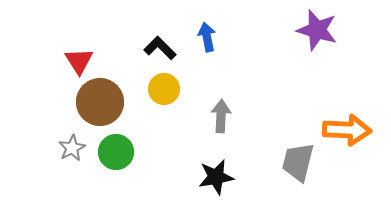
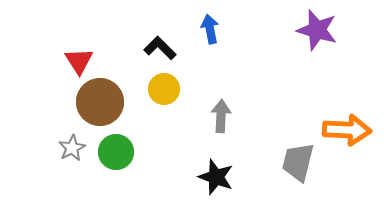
blue arrow: moved 3 px right, 8 px up
black star: rotated 30 degrees clockwise
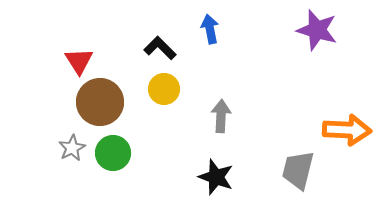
green circle: moved 3 px left, 1 px down
gray trapezoid: moved 8 px down
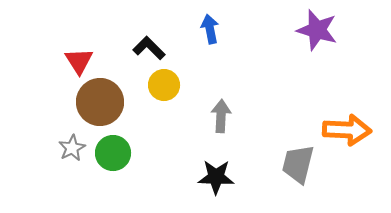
black L-shape: moved 11 px left
yellow circle: moved 4 px up
gray trapezoid: moved 6 px up
black star: rotated 18 degrees counterclockwise
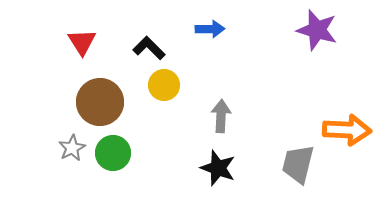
blue arrow: rotated 100 degrees clockwise
red triangle: moved 3 px right, 19 px up
black star: moved 2 px right, 9 px up; rotated 18 degrees clockwise
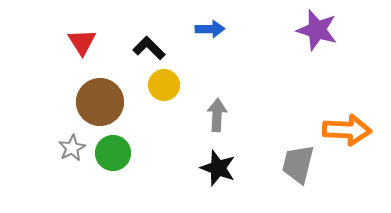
gray arrow: moved 4 px left, 1 px up
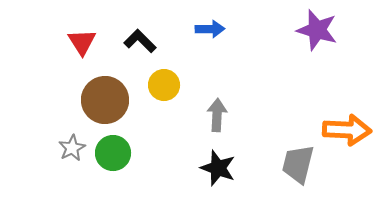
black L-shape: moved 9 px left, 7 px up
brown circle: moved 5 px right, 2 px up
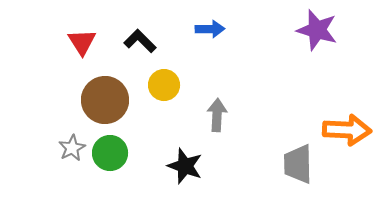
green circle: moved 3 px left
gray trapezoid: rotated 15 degrees counterclockwise
black star: moved 33 px left, 2 px up
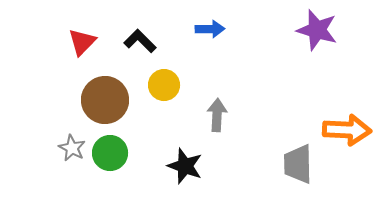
red triangle: rotated 16 degrees clockwise
gray star: rotated 16 degrees counterclockwise
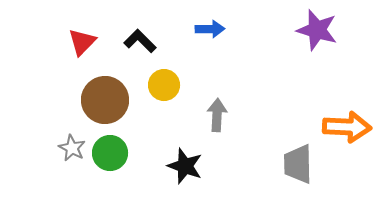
orange arrow: moved 3 px up
